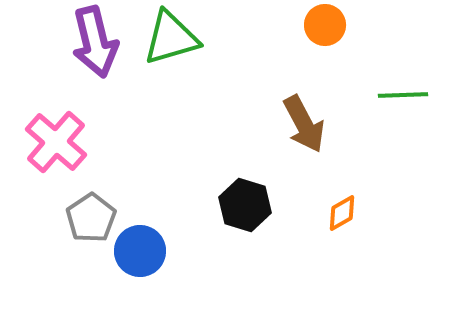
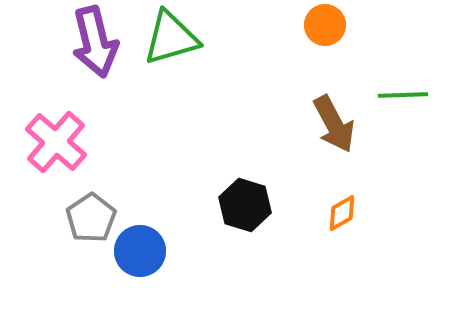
brown arrow: moved 30 px right
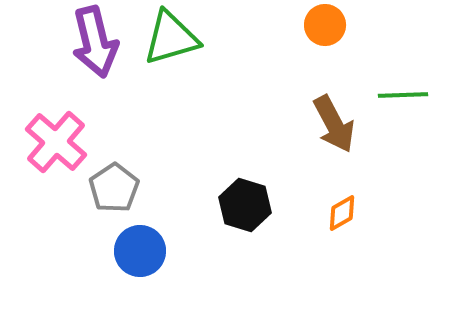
gray pentagon: moved 23 px right, 30 px up
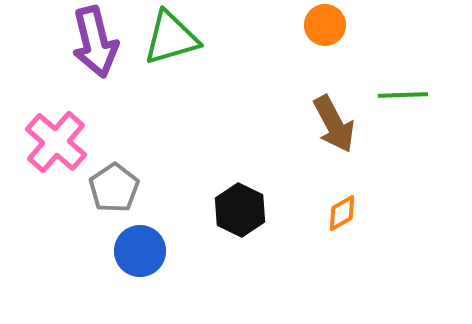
black hexagon: moved 5 px left, 5 px down; rotated 9 degrees clockwise
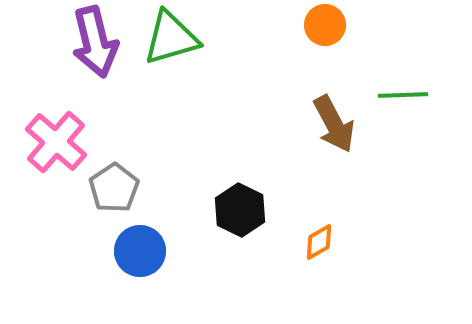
orange diamond: moved 23 px left, 29 px down
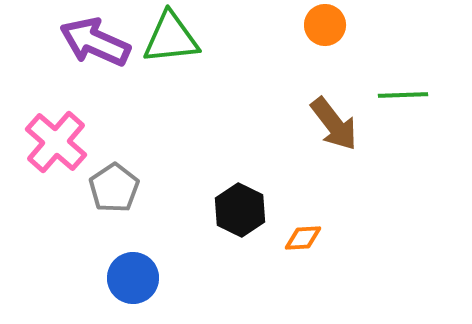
green triangle: rotated 10 degrees clockwise
purple arrow: rotated 128 degrees clockwise
brown arrow: rotated 10 degrees counterclockwise
orange diamond: moved 16 px left, 4 px up; rotated 27 degrees clockwise
blue circle: moved 7 px left, 27 px down
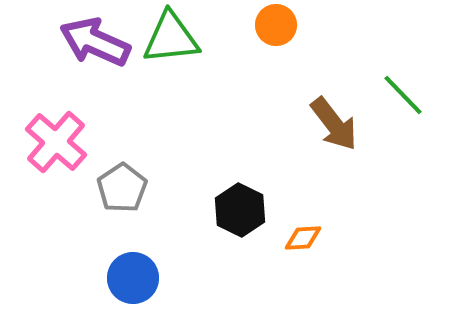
orange circle: moved 49 px left
green line: rotated 48 degrees clockwise
gray pentagon: moved 8 px right
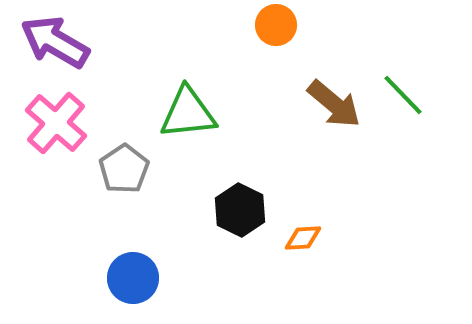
green triangle: moved 17 px right, 75 px down
purple arrow: moved 40 px left; rotated 6 degrees clockwise
brown arrow: moved 20 px up; rotated 12 degrees counterclockwise
pink cross: moved 19 px up
gray pentagon: moved 2 px right, 19 px up
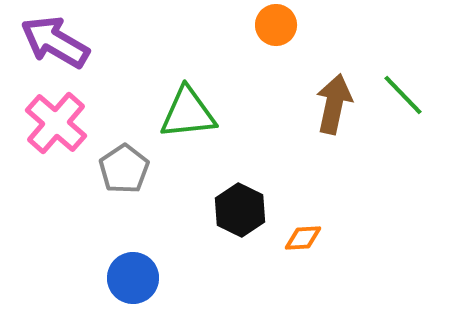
brown arrow: rotated 118 degrees counterclockwise
